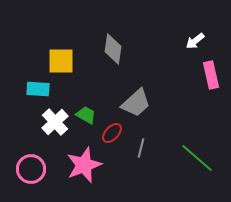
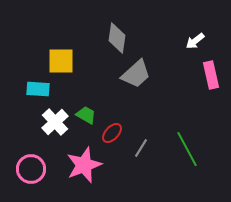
gray diamond: moved 4 px right, 11 px up
gray trapezoid: moved 29 px up
gray line: rotated 18 degrees clockwise
green line: moved 10 px left, 9 px up; rotated 21 degrees clockwise
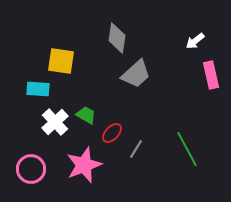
yellow square: rotated 8 degrees clockwise
gray line: moved 5 px left, 1 px down
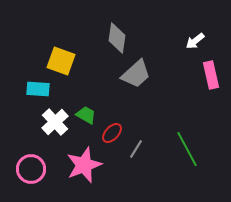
yellow square: rotated 12 degrees clockwise
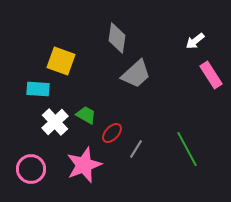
pink rectangle: rotated 20 degrees counterclockwise
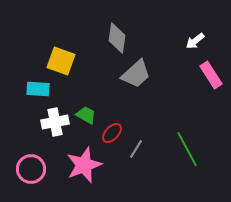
white cross: rotated 32 degrees clockwise
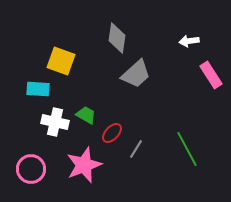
white arrow: moved 6 px left; rotated 30 degrees clockwise
white cross: rotated 24 degrees clockwise
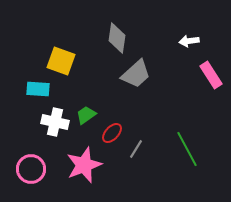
green trapezoid: rotated 65 degrees counterclockwise
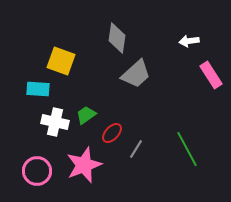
pink circle: moved 6 px right, 2 px down
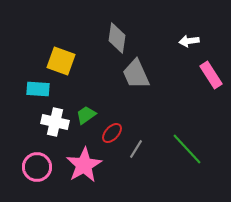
gray trapezoid: rotated 108 degrees clockwise
green line: rotated 15 degrees counterclockwise
pink star: rotated 9 degrees counterclockwise
pink circle: moved 4 px up
